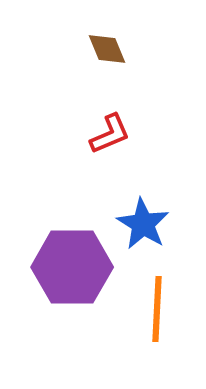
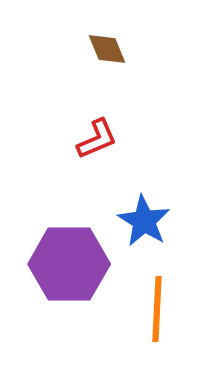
red L-shape: moved 13 px left, 5 px down
blue star: moved 1 px right, 3 px up
purple hexagon: moved 3 px left, 3 px up
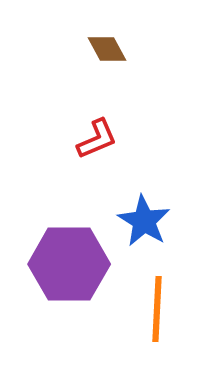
brown diamond: rotated 6 degrees counterclockwise
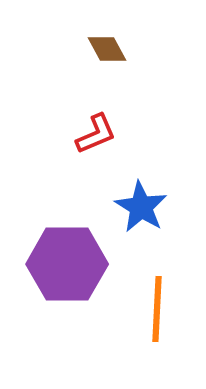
red L-shape: moved 1 px left, 5 px up
blue star: moved 3 px left, 14 px up
purple hexagon: moved 2 px left
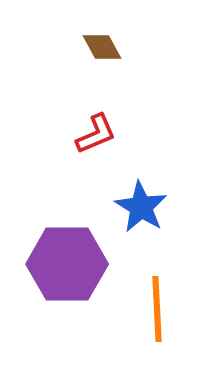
brown diamond: moved 5 px left, 2 px up
orange line: rotated 6 degrees counterclockwise
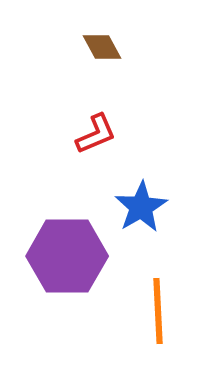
blue star: rotated 10 degrees clockwise
purple hexagon: moved 8 px up
orange line: moved 1 px right, 2 px down
